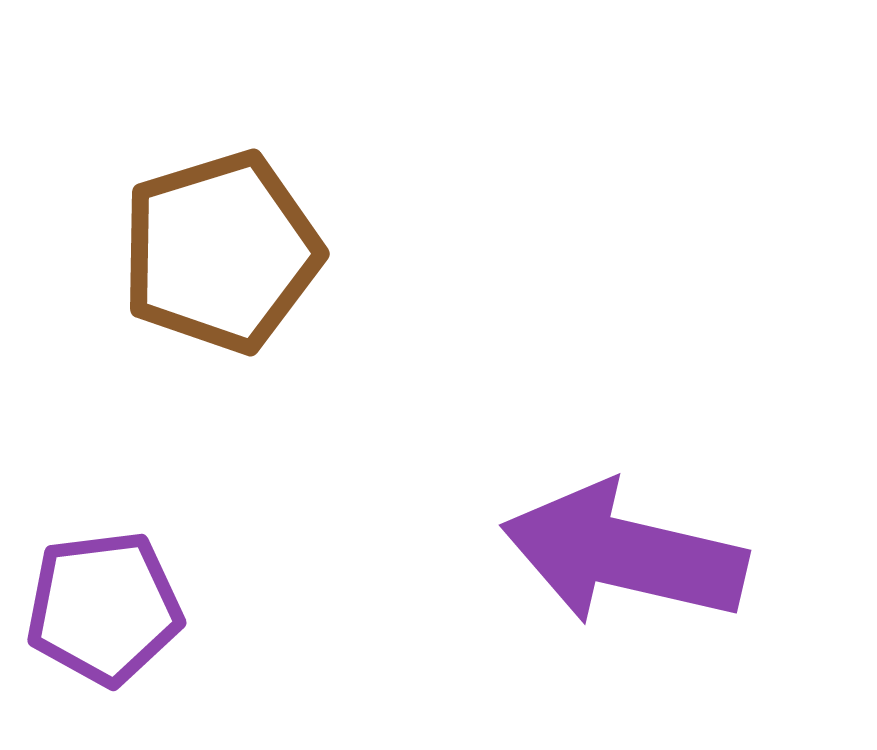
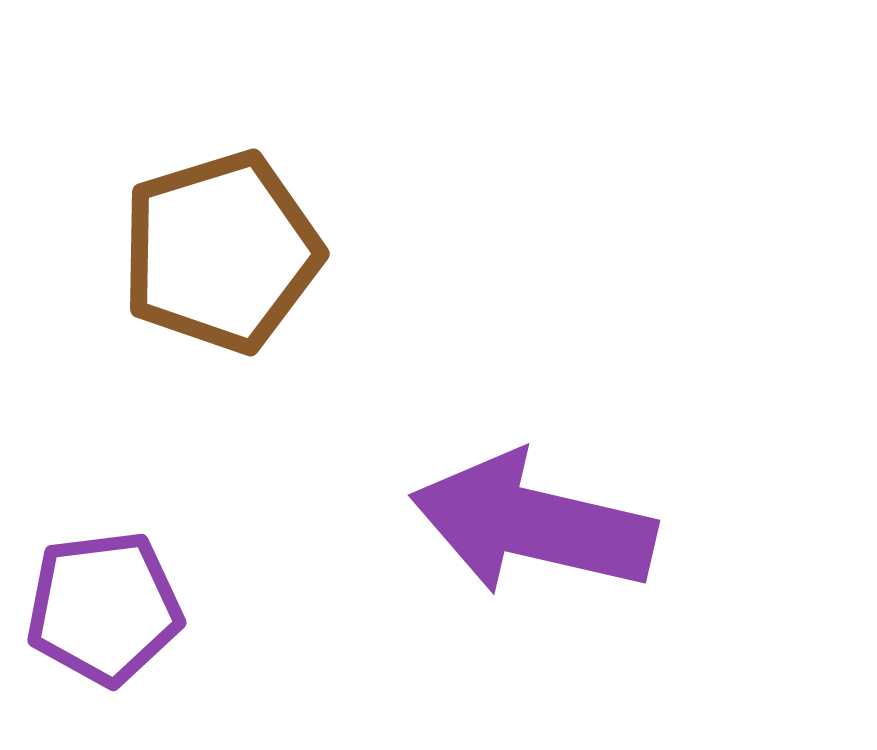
purple arrow: moved 91 px left, 30 px up
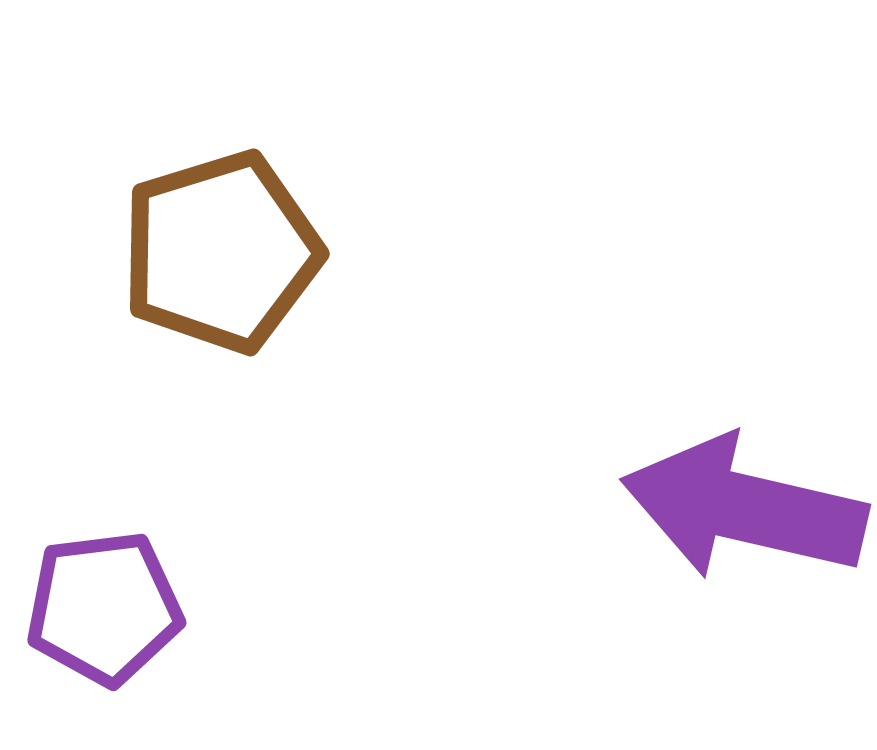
purple arrow: moved 211 px right, 16 px up
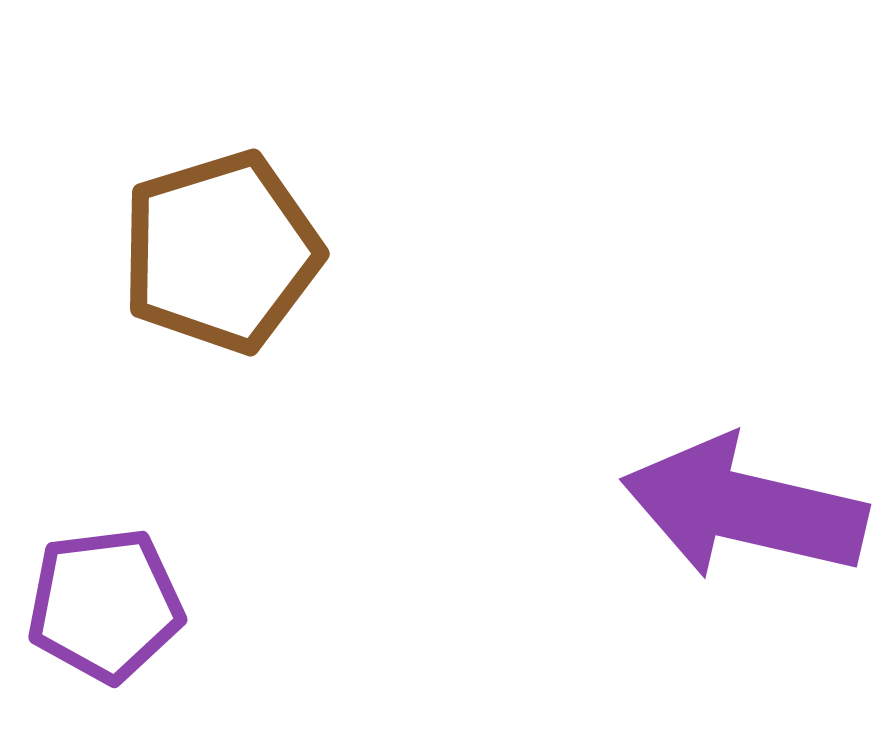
purple pentagon: moved 1 px right, 3 px up
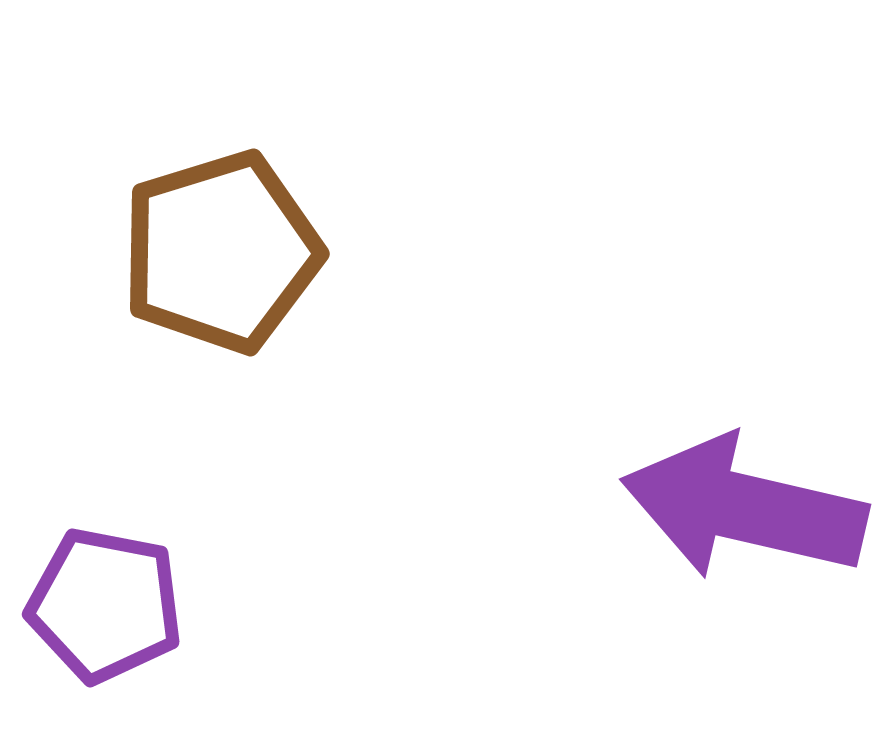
purple pentagon: rotated 18 degrees clockwise
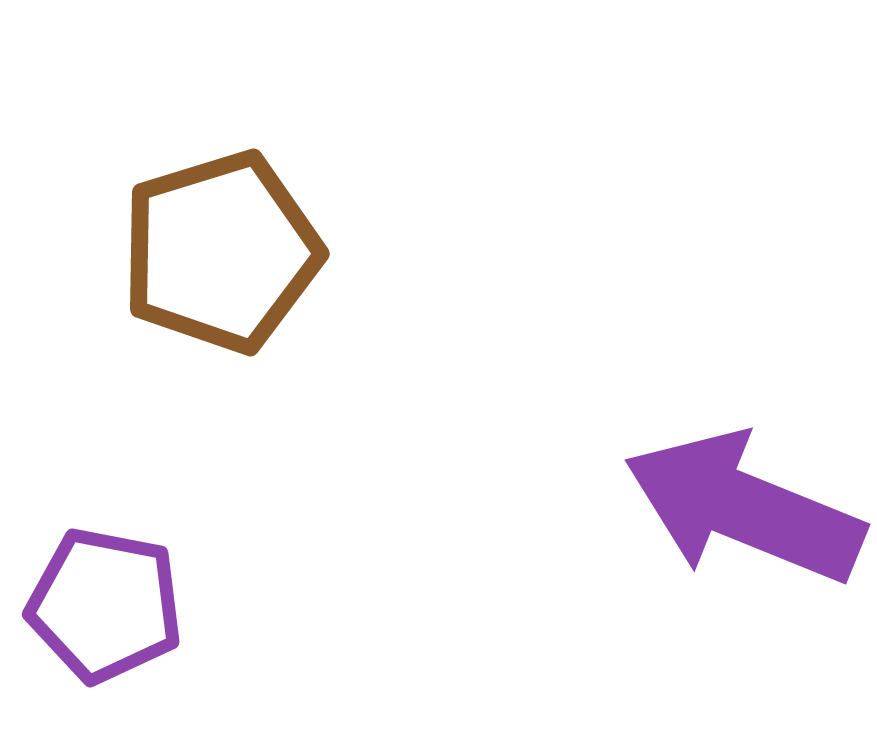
purple arrow: rotated 9 degrees clockwise
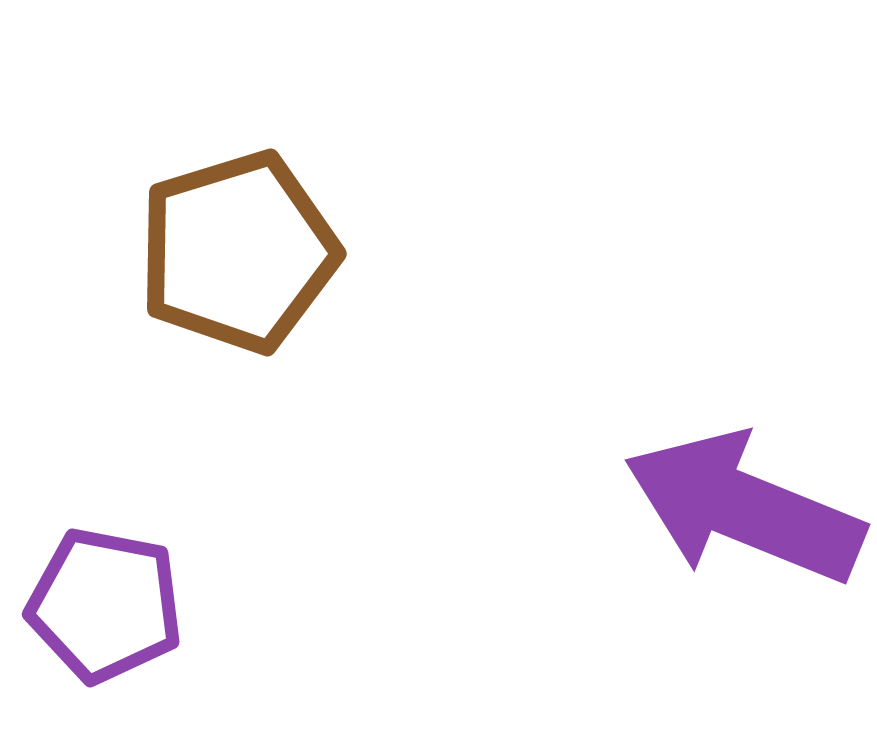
brown pentagon: moved 17 px right
